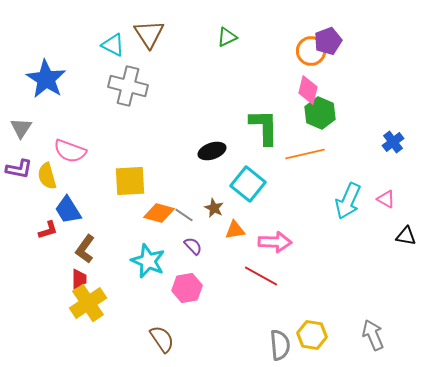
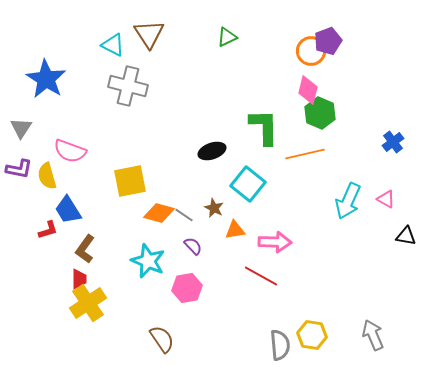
yellow square: rotated 8 degrees counterclockwise
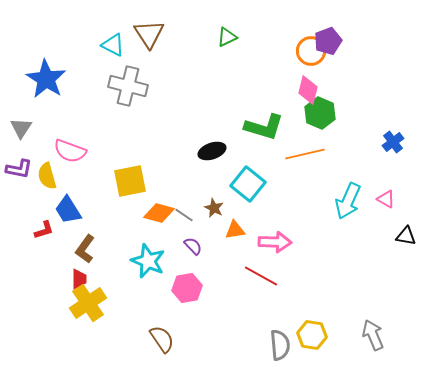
green L-shape: rotated 108 degrees clockwise
red L-shape: moved 4 px left
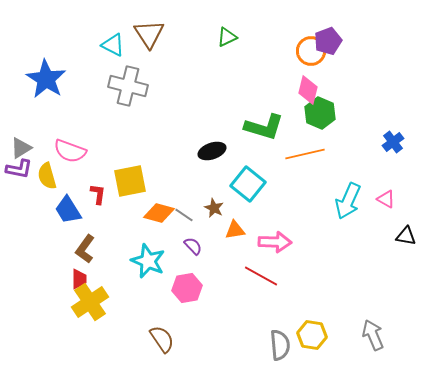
gray triangle: moved 20 px down; rotated 25 degrees clockwise
red L-shape: moved 54 px right, 36 px up; rotated 65 degrees counterclockwise
yellow cross: moved 2 px right, 1 px up
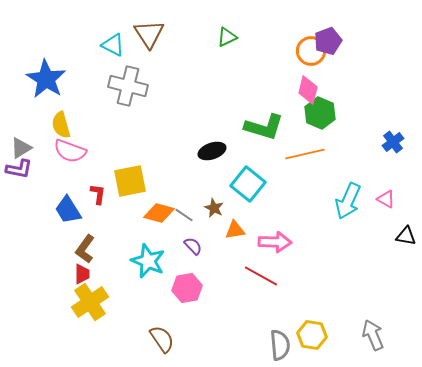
yellow semicircle: moved 14 px right, 51 px up
red trapezoid: moved 3 px right, 5 px up
